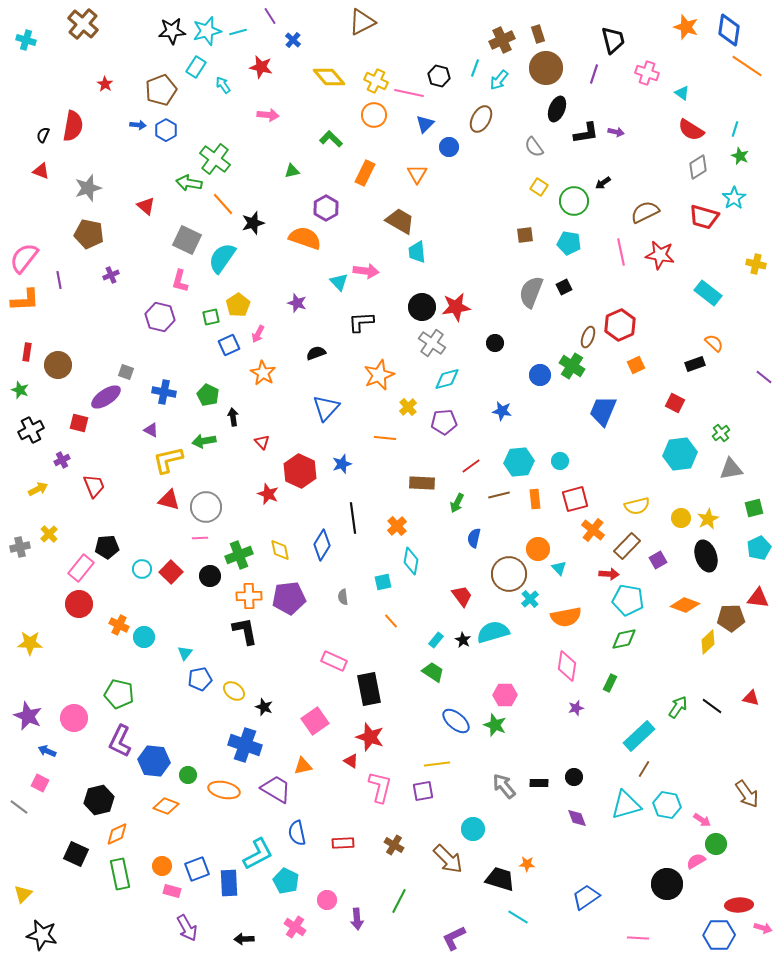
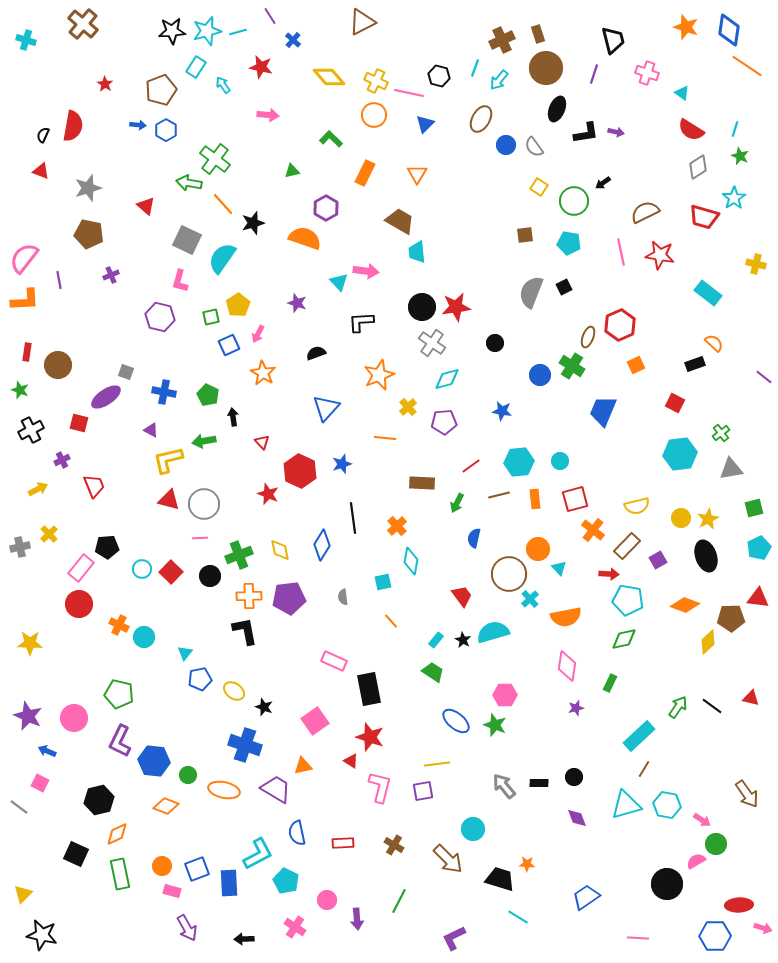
blue circle at (449, 147): moved 57 px right, 2 px up
gray circle at (206, 507): moved 2 px left, 3 px up
blue hexagon at (719, 935): moved 4 px left, 1 px down
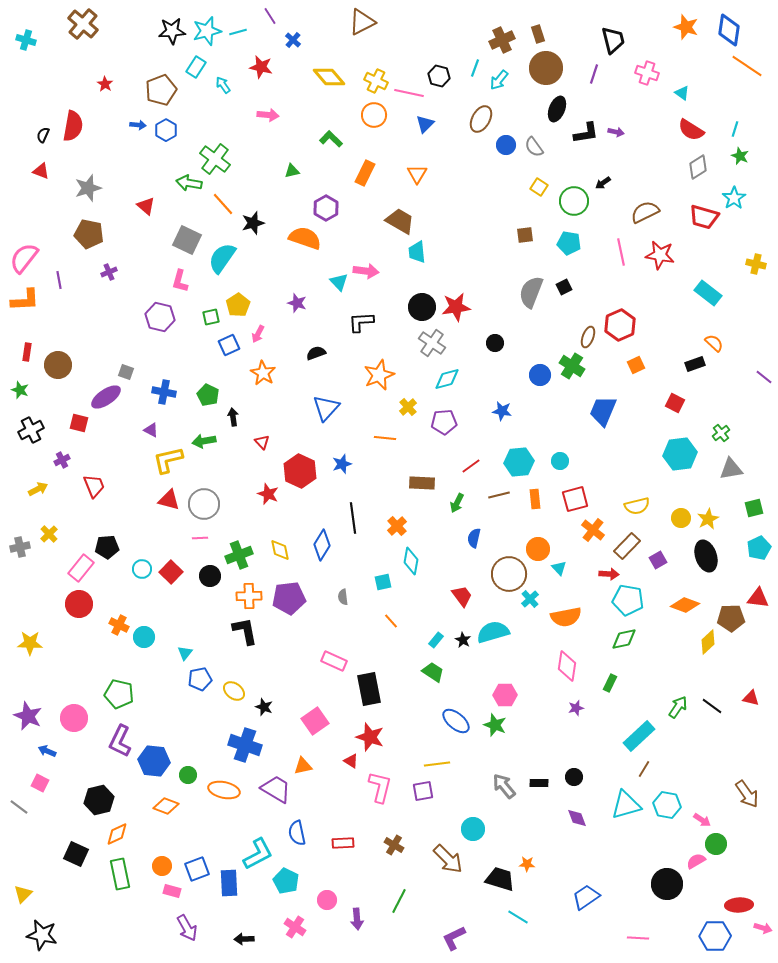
purple cross at (111, 275): moved 2 px left, 3 px up
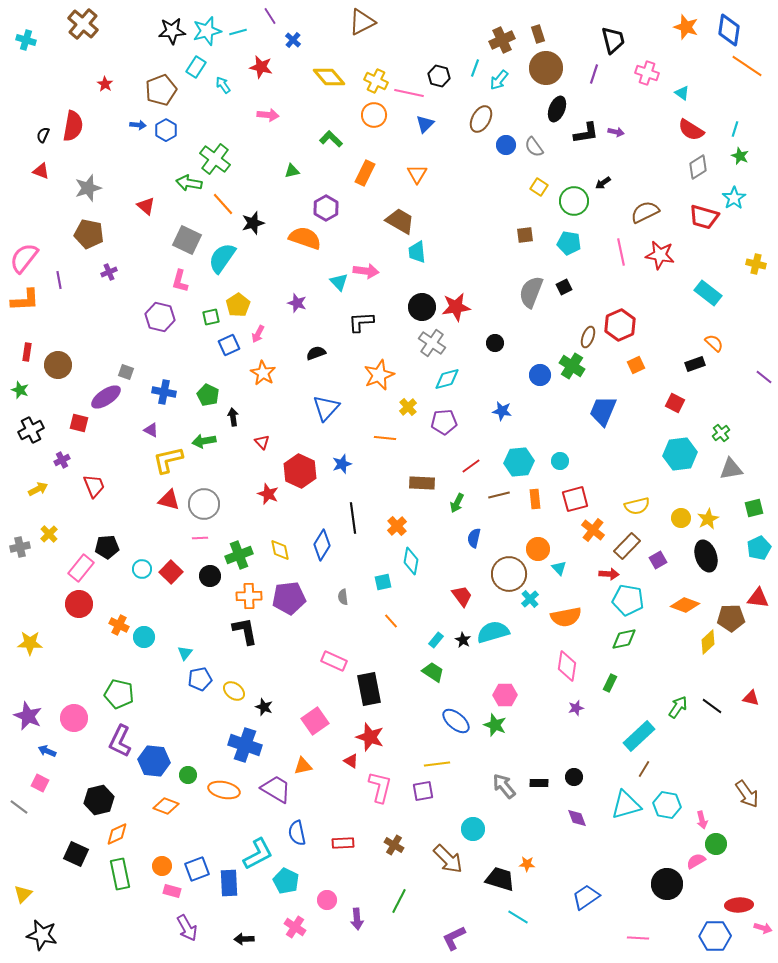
pink arrow at (702, 820): rotated 42 degrees clockwise
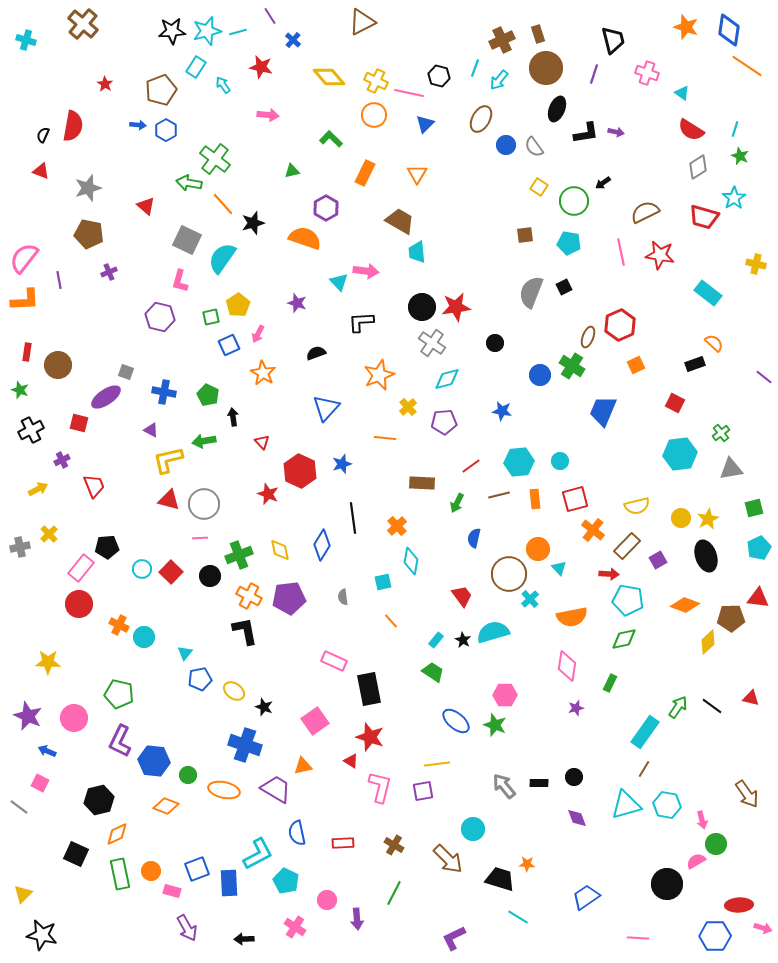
orange cross at (249, 596): rotated 30 degrees clockwise
orange semicircle at (566, 617): moved 6 px right
yellow star at (30, 643): moved 18 px right, 19 px down
cyan rectangle at (639, 736): moved 6 px right, 4 px up; rotated 12 degrees counterclockwise
orange circle at (162, 866): moved 11 px left, 5 px down
green line at (399, 901): moved 5 px left, 8 px up
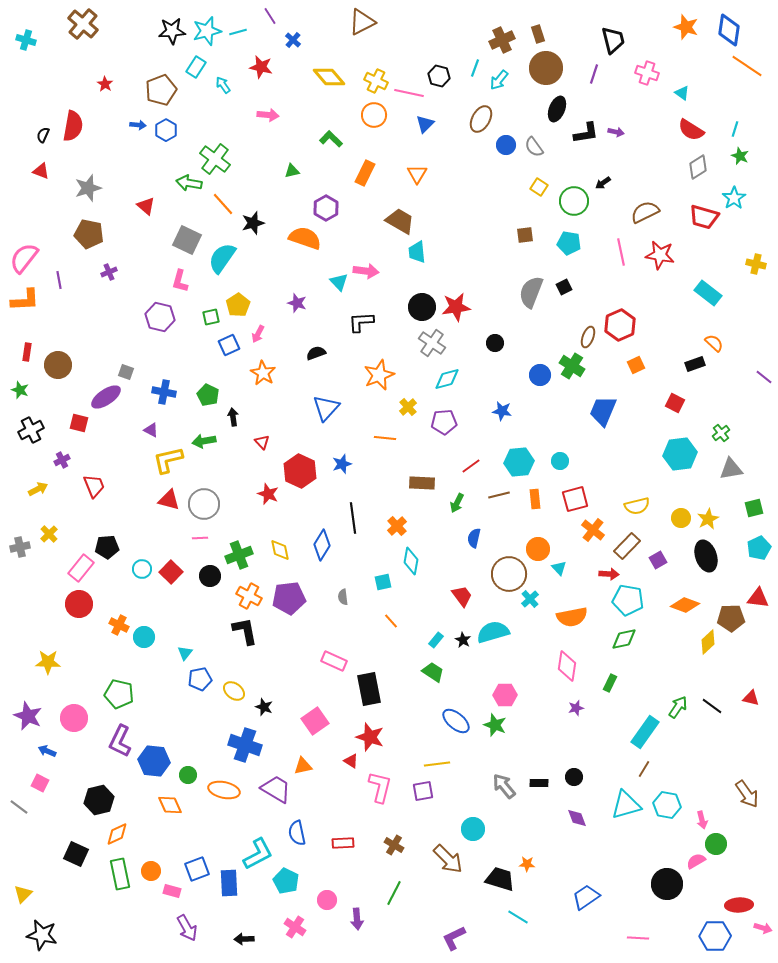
orange diamond at (166, 806): moved 4 px right, 1 px up; rotated 45 degrees clockwise
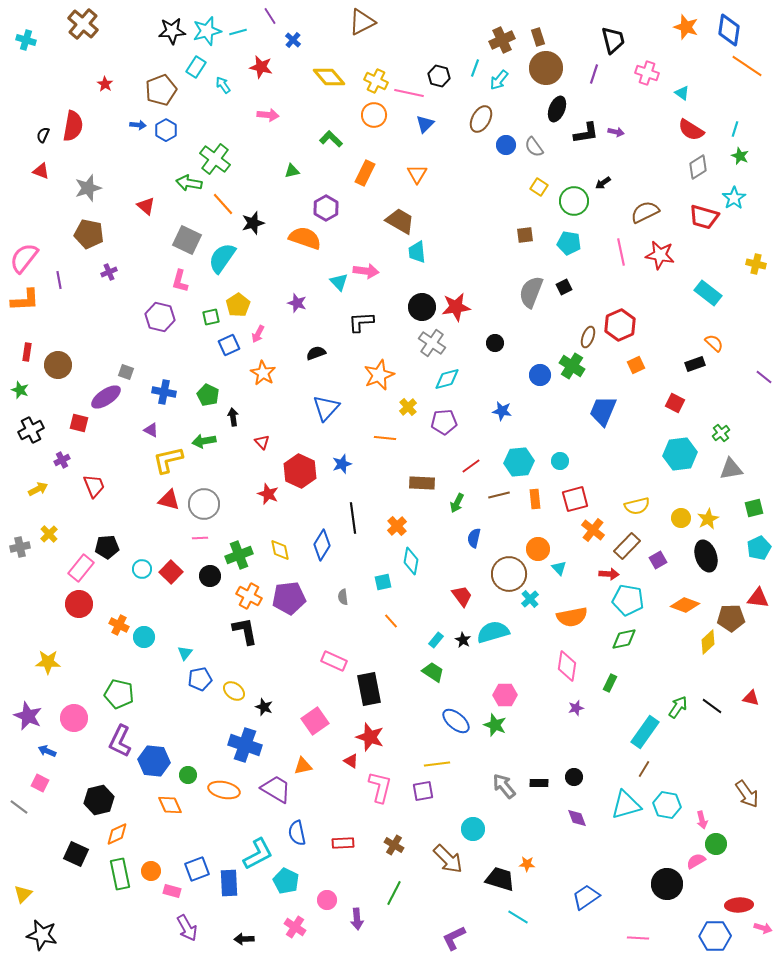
brown rectangle at (538, 34): moved 3 px down
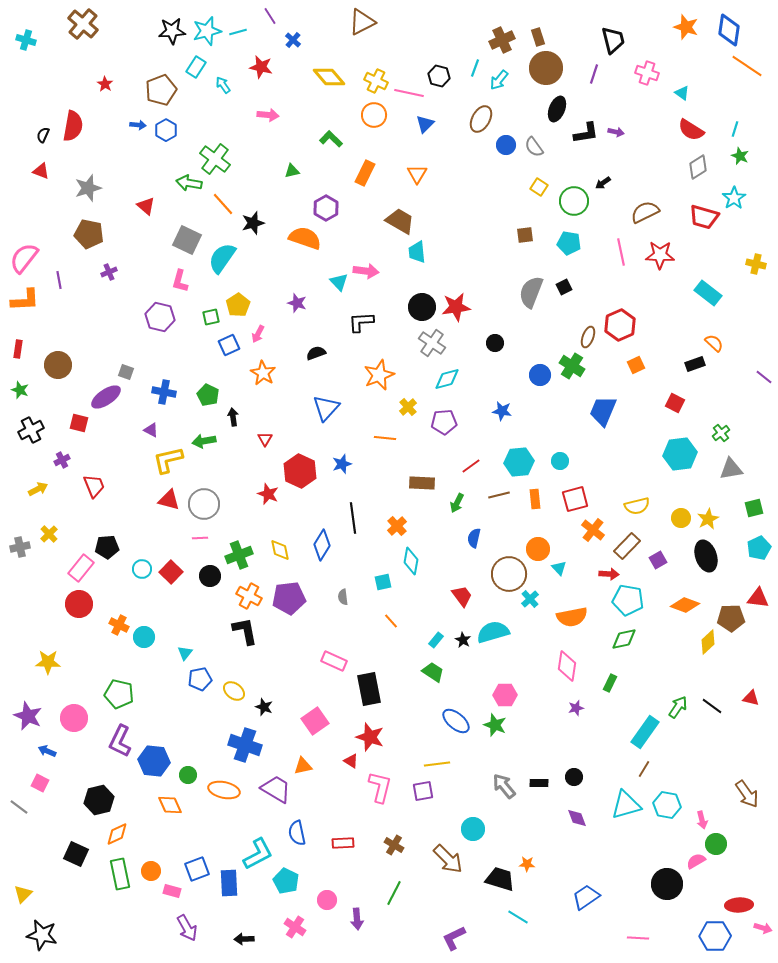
red star at (660, 255): rotated 8 degrees counterclockwise
red rectangle at (27, 352): moved 9 px left, 3 px up
red triangle at (262, 442): moved 3 px right, 3 px up; rotated 14 degrees clockwise
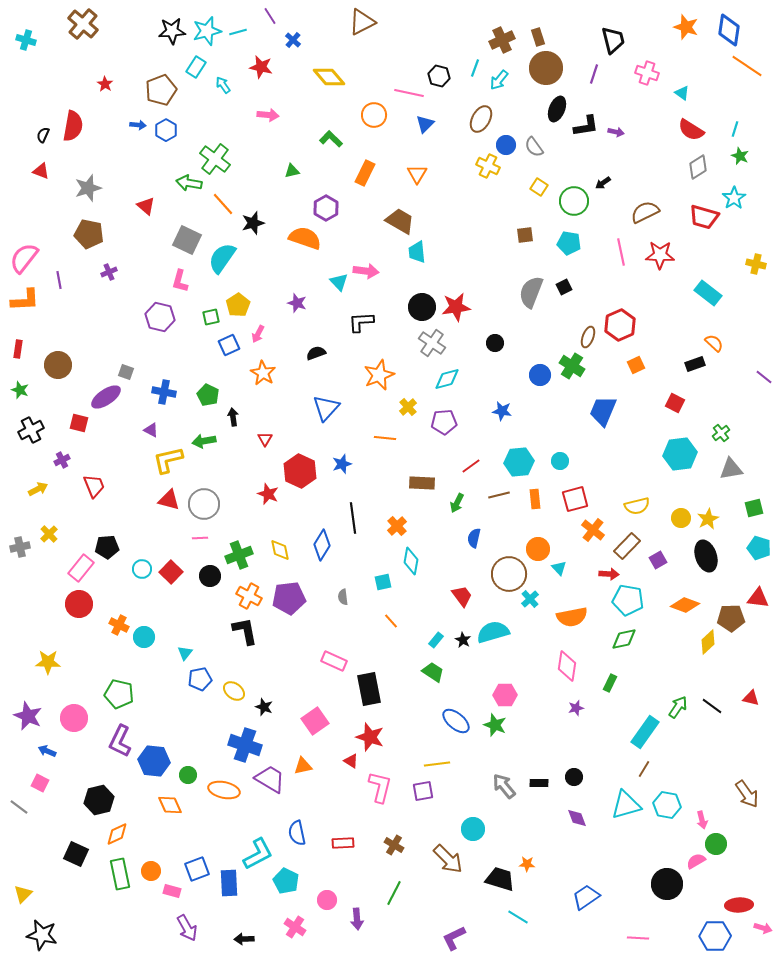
yellow cross at (376, 81): moved 112 px right, 85 px down
black L-shape at (586, 133): moved 7 px up
cyan pentagon at (759, 548): rotated 30 degrees counterclockwise
purple trapezoid at (276, 789): moved 6 px left, 10 px up
